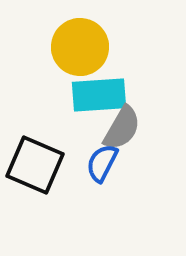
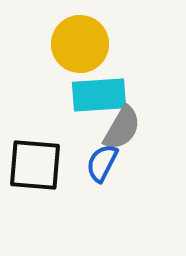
yellow circle: moved 3 px up
black square: rotated 18 degrees counterclockwise
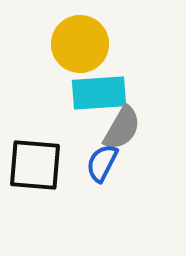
cyan rectangle: moved 2 px up
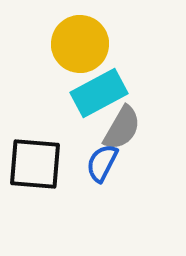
cyan rectangle: rotated 24 degrees counterclockwise
black square: moved 1 px up
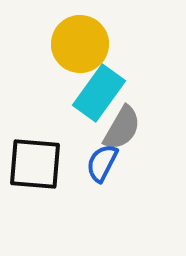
cyan rectangle: rotated 26 degrees counterclockwise
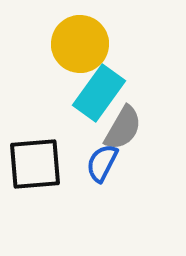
gray semicircle: moved 1 px right
black square: rotated 10 degrees counterclockwise
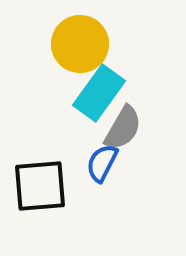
black square: moved 5 px right, 22 px down
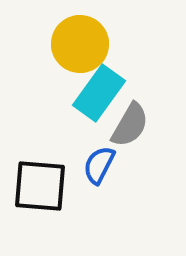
gray semicircle: moved 7 px right, 3 px up
blue semicircle: moved 3 px left, 2 px down
black square: rotated 10 degrees clockwise
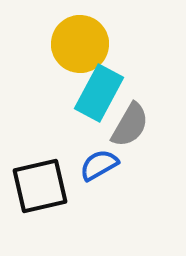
cyan rectangle: rotated 8 degrees counterclockwise
blue semicircle: rotated 33 degrees clockwise
black square: rotated 18 degrees counterclockwise
